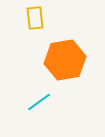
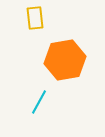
cyan line: rotated 25 degrees counterclockwise
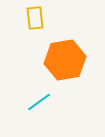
cyan line: rotated 25 degrees clockwise
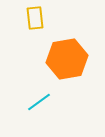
orange hexagon: moved 2 px right, 1 px up
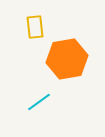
yellow rectangle: moved 9 px down
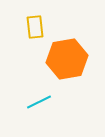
cyan line: rotated 10 degrees clockwise
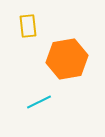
yellow rectangle: moved 7 px left, 1 px up
